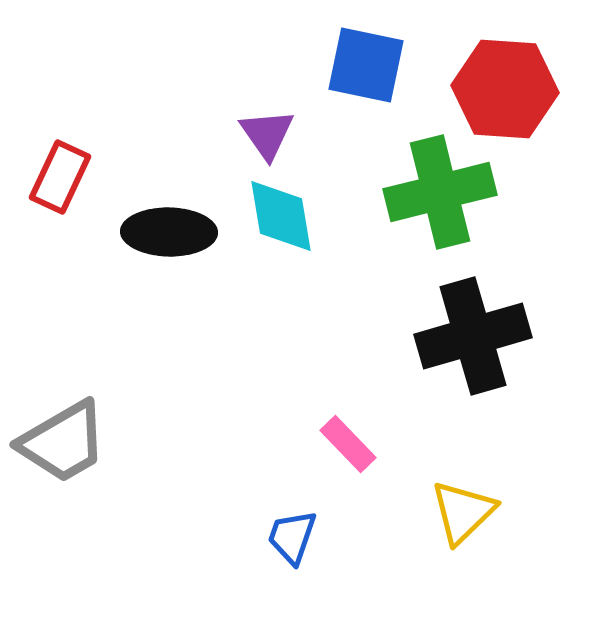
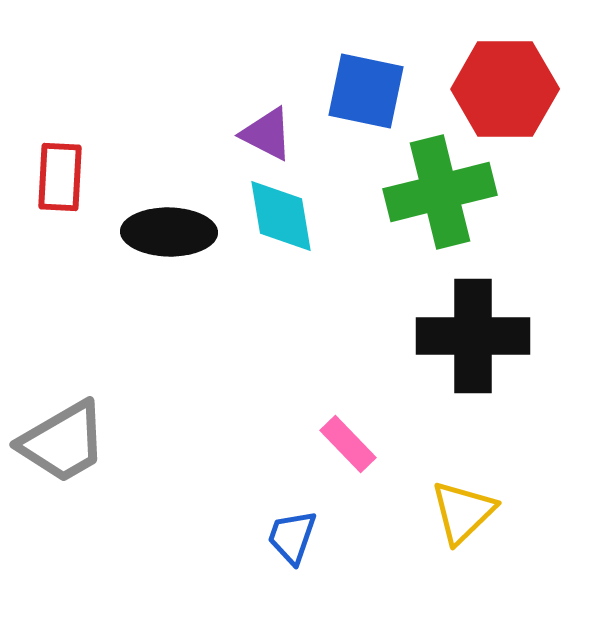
blue square: moved 26 px down
red hexagon: rotated 4 degrees counterclockwise
purple triangle: rotated 28 degrees counterclockwise
red rectangle: rotated 22 degrees counterclockwise
black cross: rotated 16 degrees clockwise
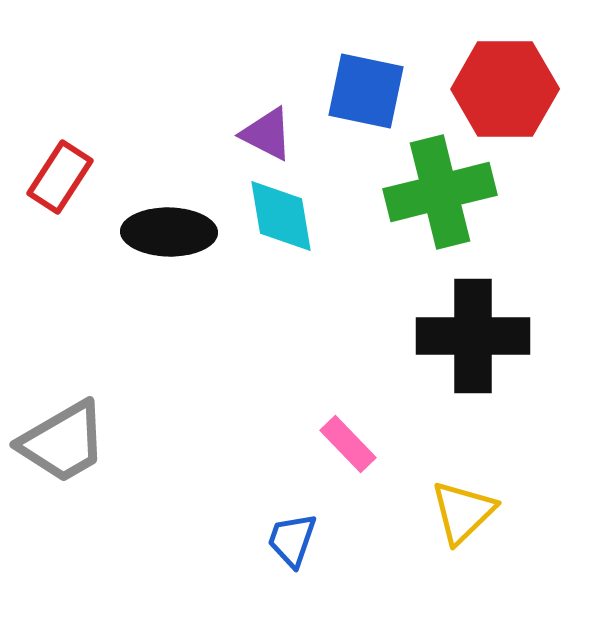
red rectangle: rotated 30 degrees clockwise
blue trapezoid: moved 3 px down
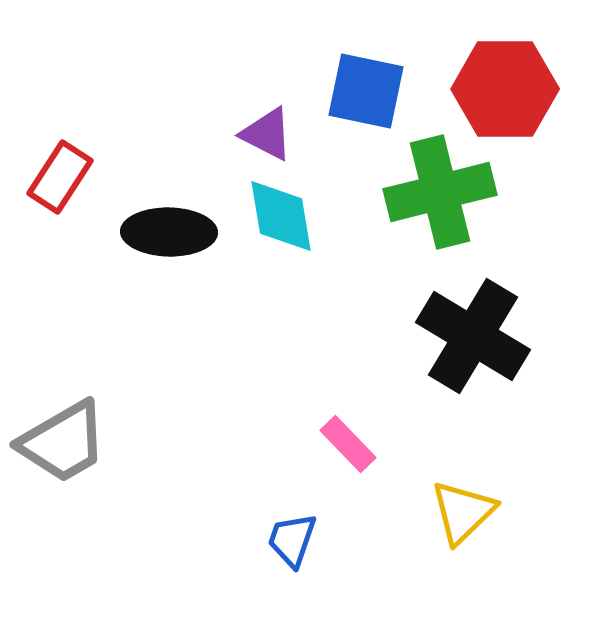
black cross: rotated 31 degrees clockwise
